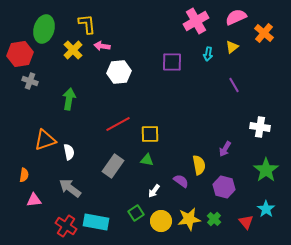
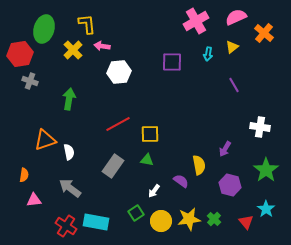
purple hexagon: moved 6 px right, 2 px up
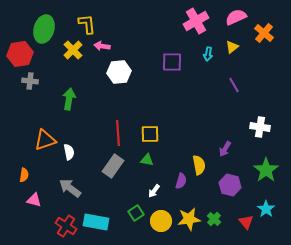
gray cross: rotated 14 degrees counterclockwise
red line: moved 9 px down; rotated 65 degrees counterclockwise
purple semicircle: rotated 70 degrees clockwise
pink triangle: rotated 21 degrees clockwise
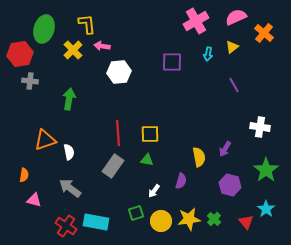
yellow semicircle: moved 8 px up
green square: rotated 14 degrees clockwise
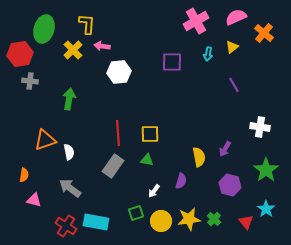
yellow L-shape: rotated 10 degrees clockwise
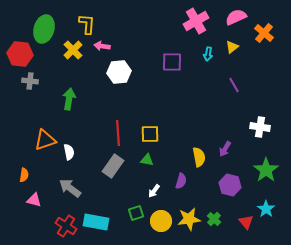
red hexagon: rotated 15 degrees clockwise
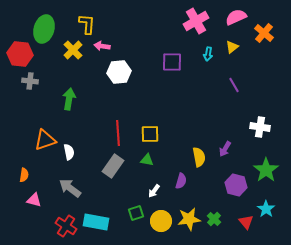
purple hexagon: moved 6 px right
